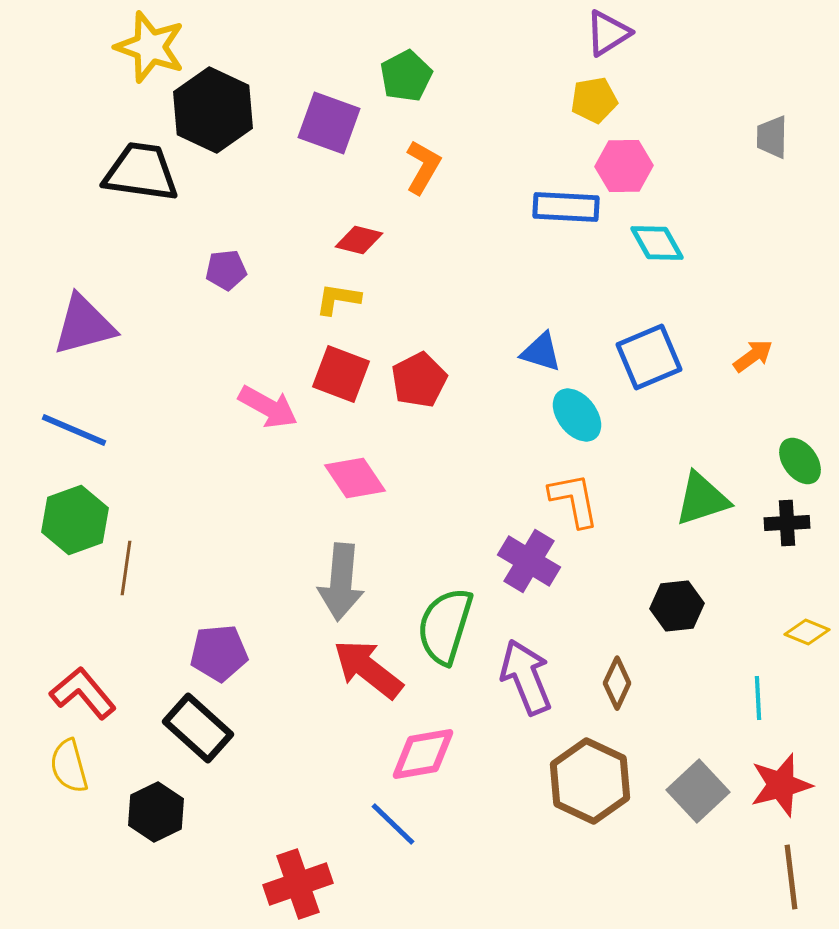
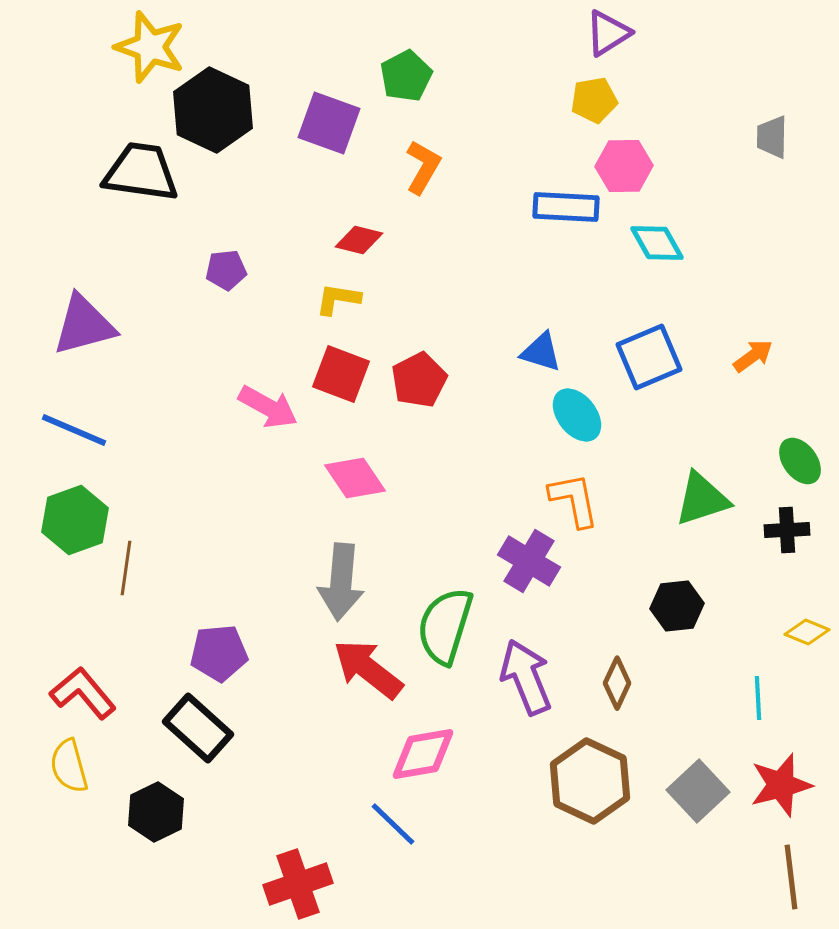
black cross at (787, 523): moved 7 px down
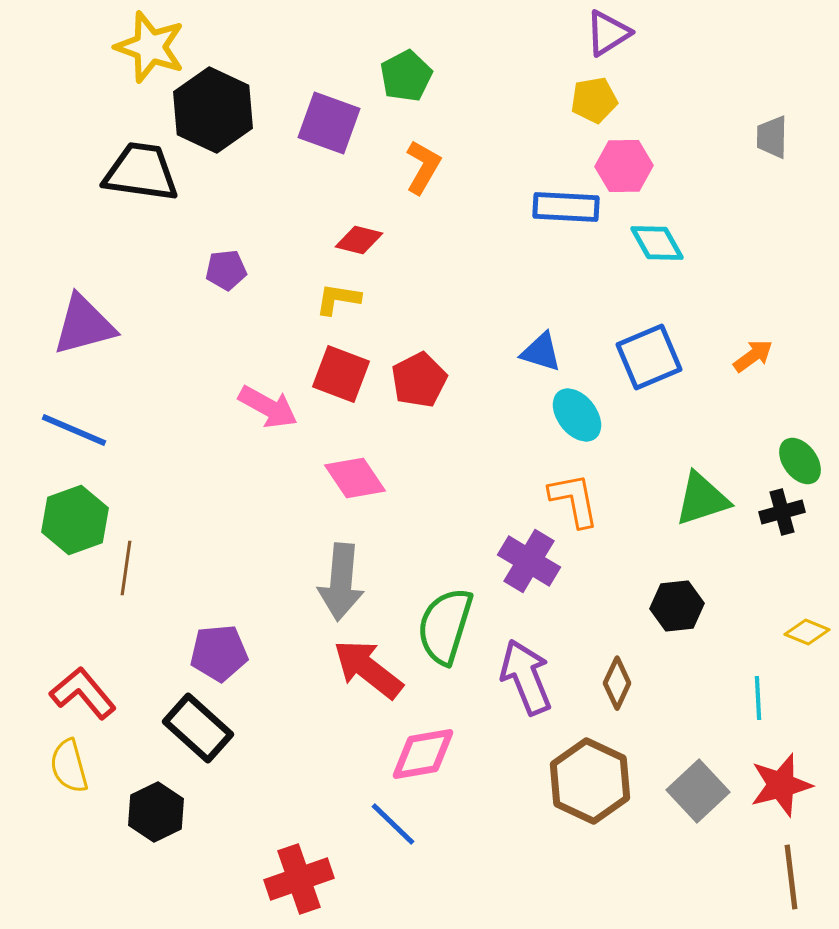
black cross at (787, 530): moved 5 px left, 18 px up; rotated 12 degrees counterclockwise
red cross at (298, 884): moved 1 px right, 5 px up
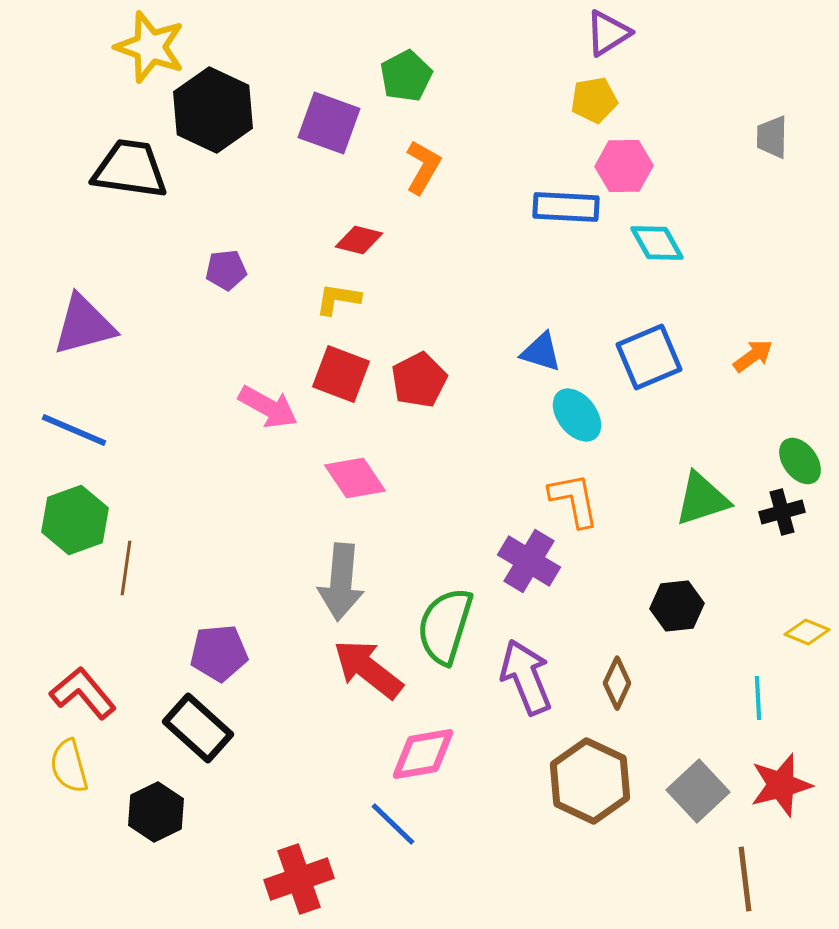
black trapezoid at (141, 172): moved 11 px left, 3 px up
brown line at (791, 877): moved 46 px left, 2 px down
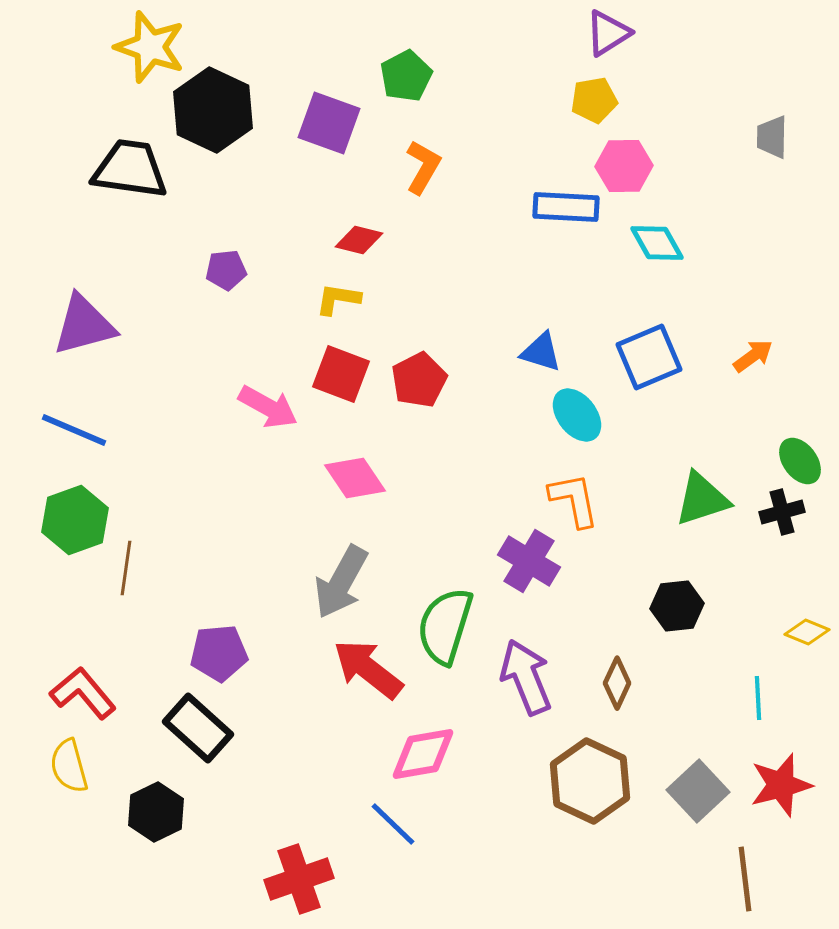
gray arrow at (341, 582): rotated 24 degrees clockwise
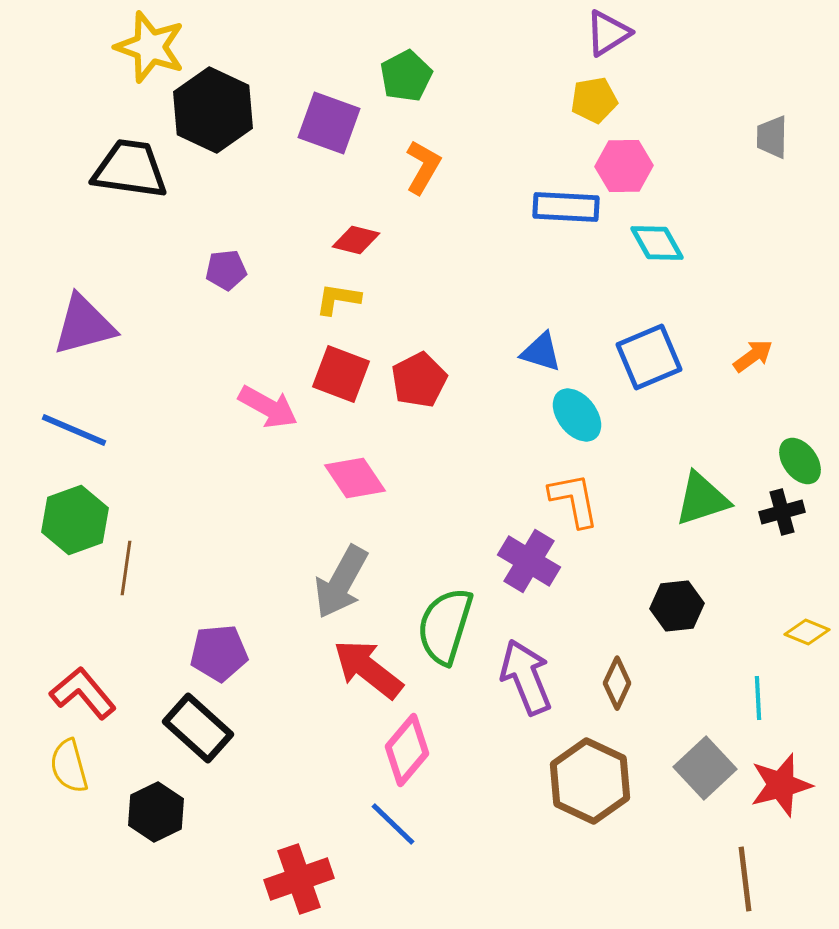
red diamond at (359, 240): moved 3 px left
pink diamond at (423, 754): moved 16 px left, 4 px up; rotated 40 degrees counterclockwise
gray square at (698, 791): moved 7 px right, 23 px up
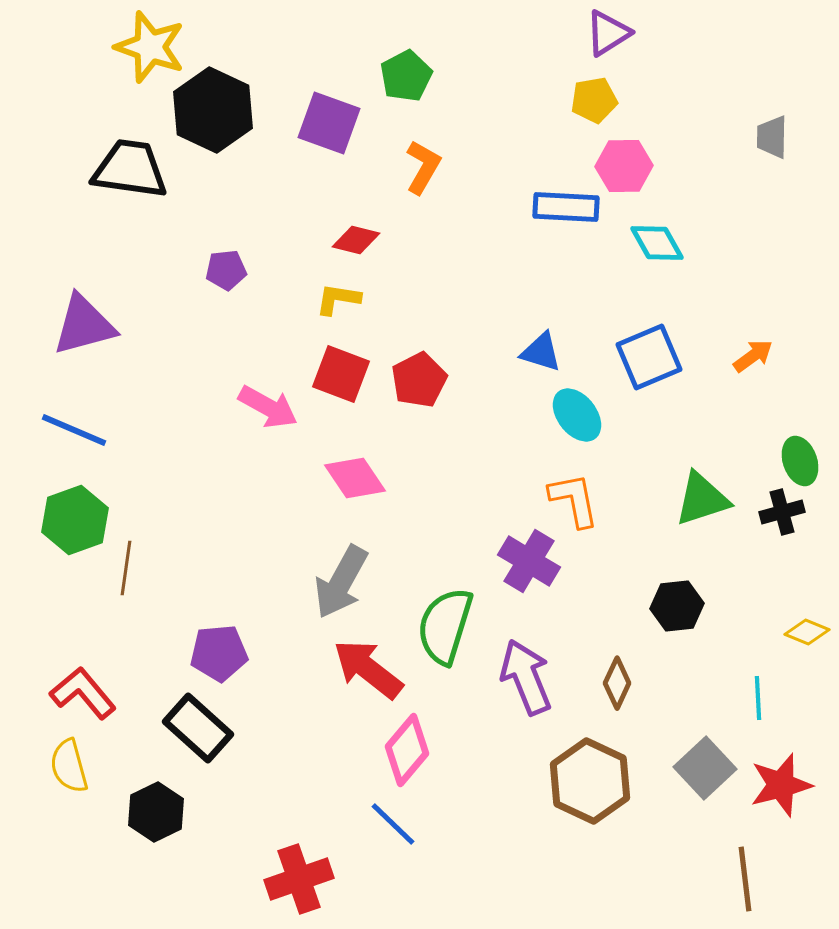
green ellipse at (800, 461): rotated 18 degrees clockwise
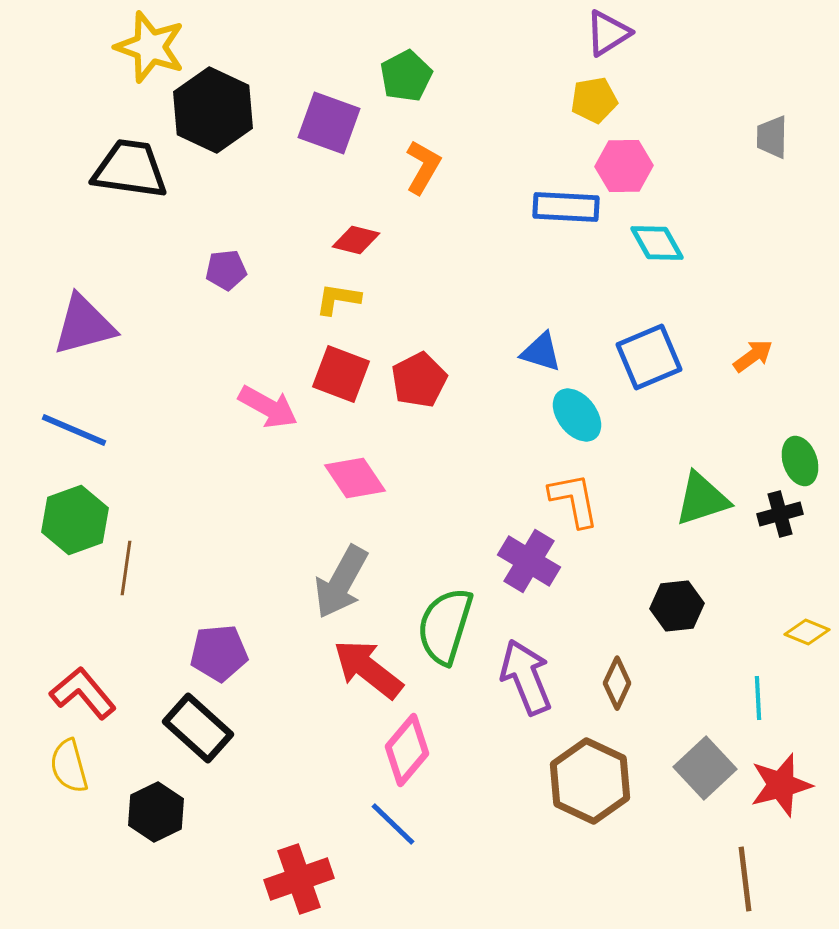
black cross at (782, 512): moved 2 px left, 2 px down
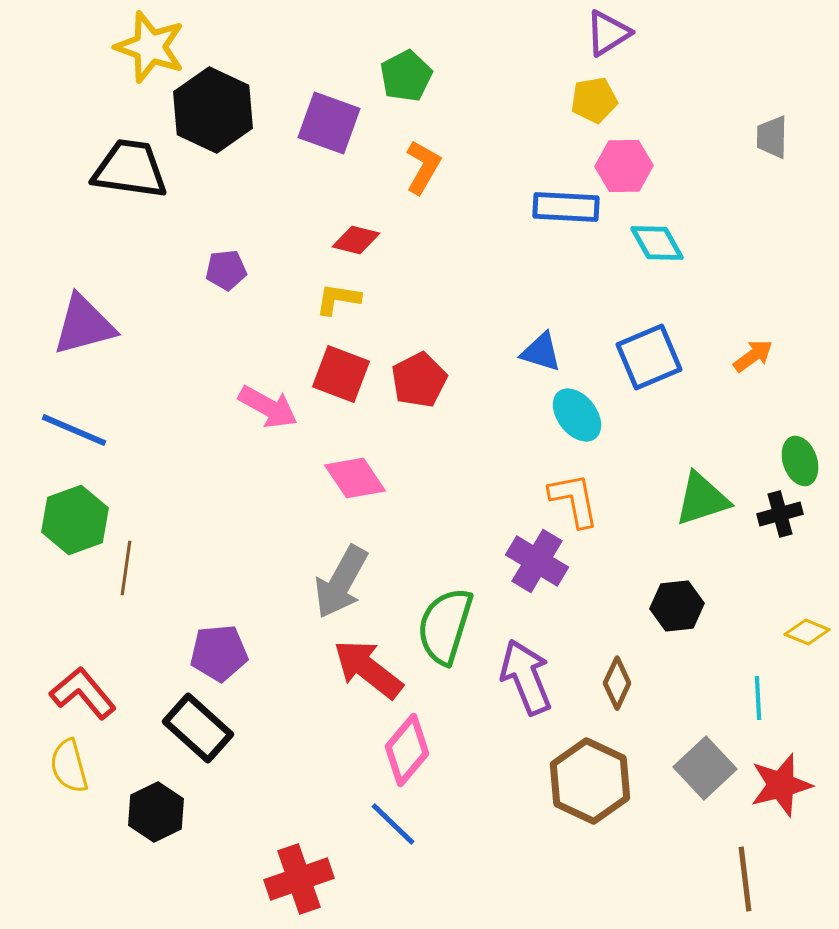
purple cross at (529, 561): moved 8 px right
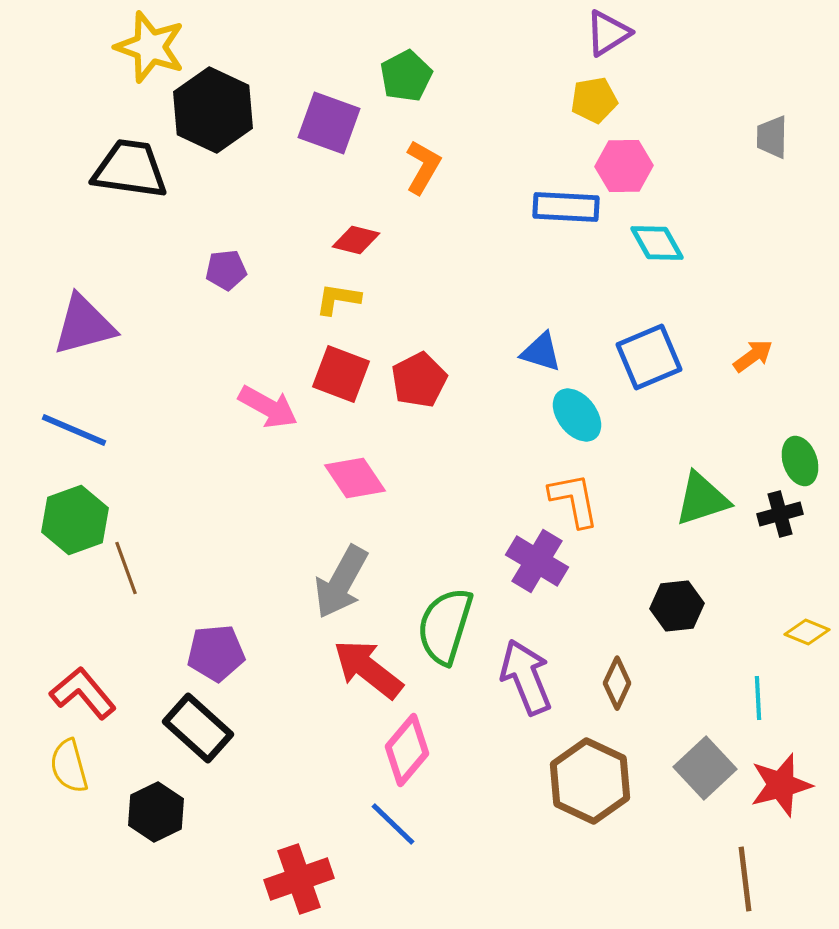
brown line at (126, 568): rotated 28 degrees counterclockwise
purple pentagon at (219, 653): moved 3 px left
